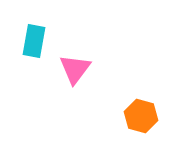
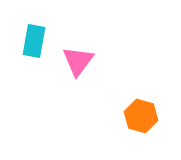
pink triangle: moved 3 px right, 8 px up
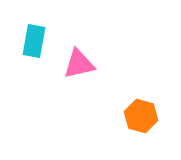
pink triangle: moved 1 px right, 3 px down; rotated 40 degrees clockwise
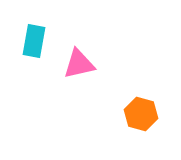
orange hexagon: moved 2 px up
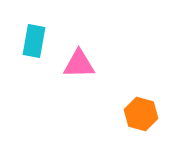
pink triangle: rotated 12 degrees clockwise
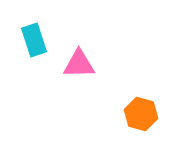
cyan rectangle: moved 1 px up; rotated 28 degrees counterclockwise
